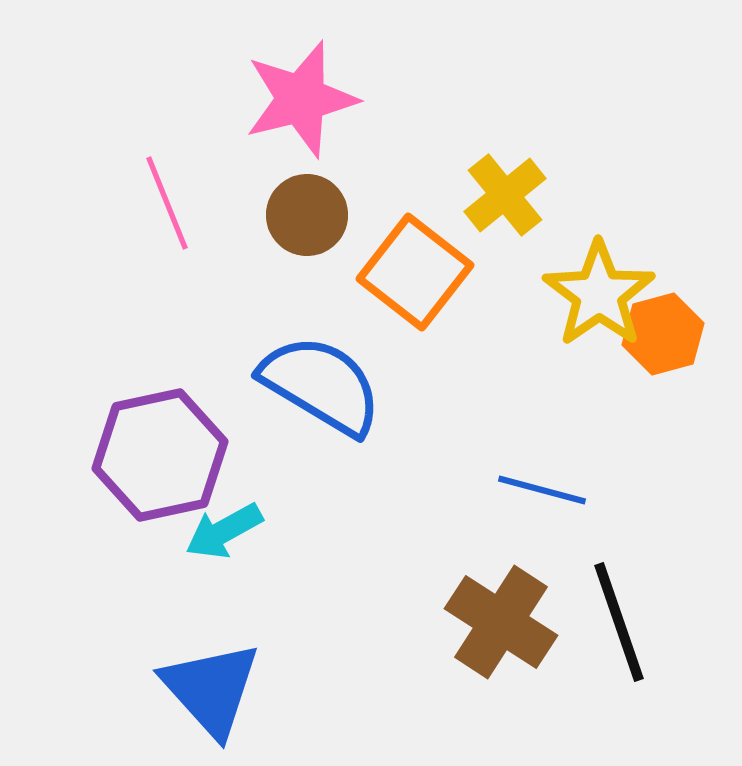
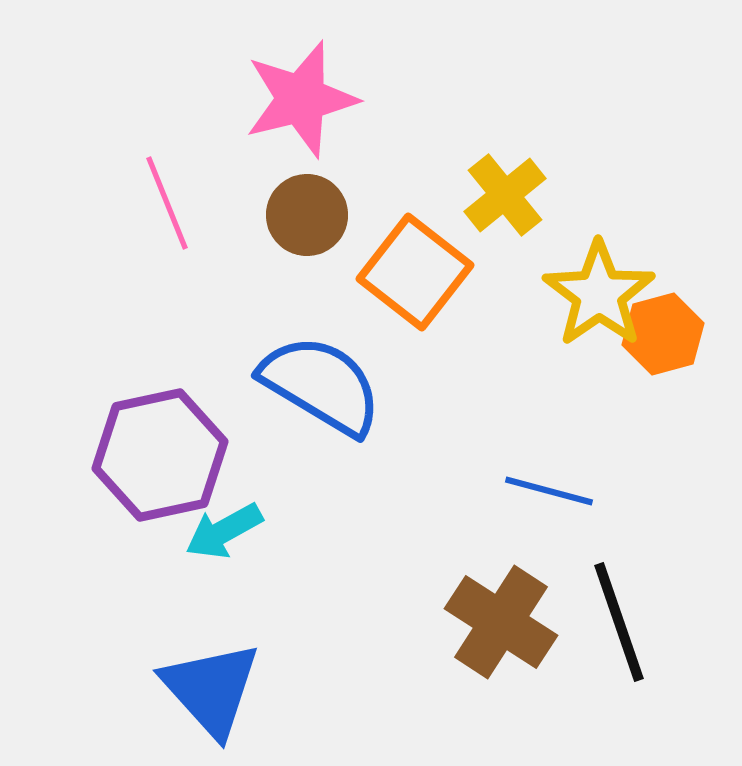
blue line: moved 7 px right, 1 px down
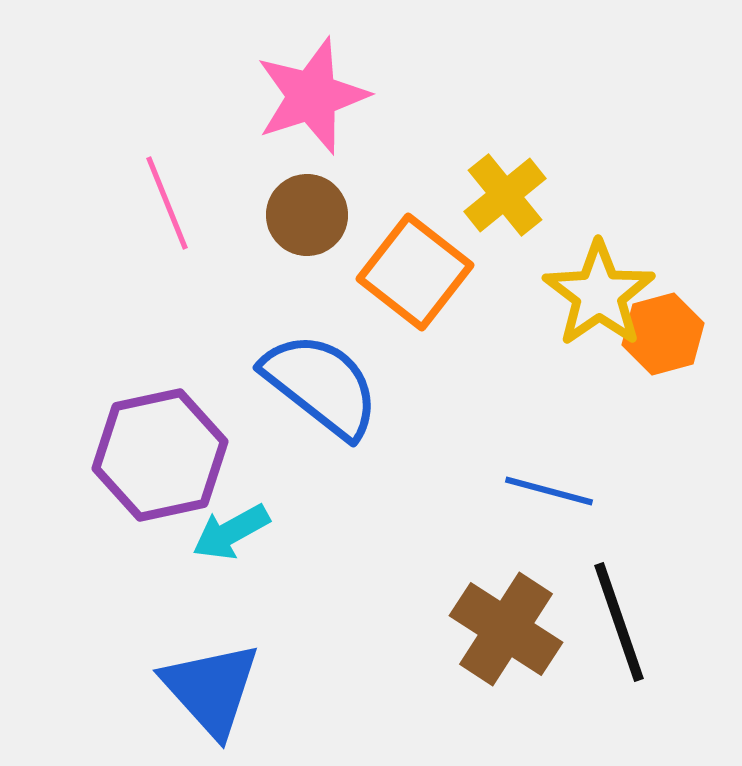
pink star: moved 11 px right, 3 px up; rotated 4 degrees counterclockwise
blue semicircle: rotated 7 degrees clockwise
cyan arrow: moved 7 px right, 1 px down
brown cross: moved 5 px right, 7 px down
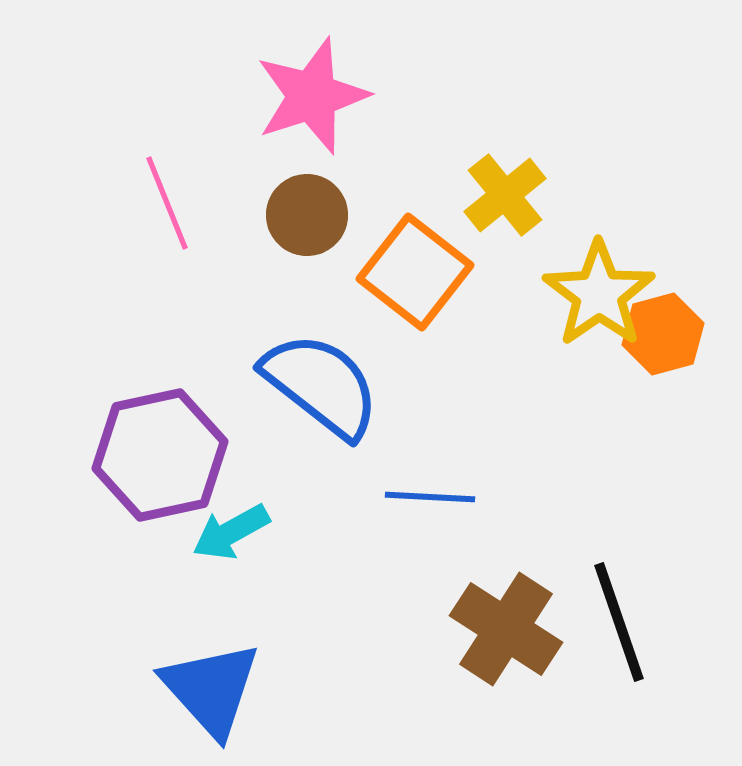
blue line: moved 119 px left, 6 px down; rotated 12 degrees counterclockwise
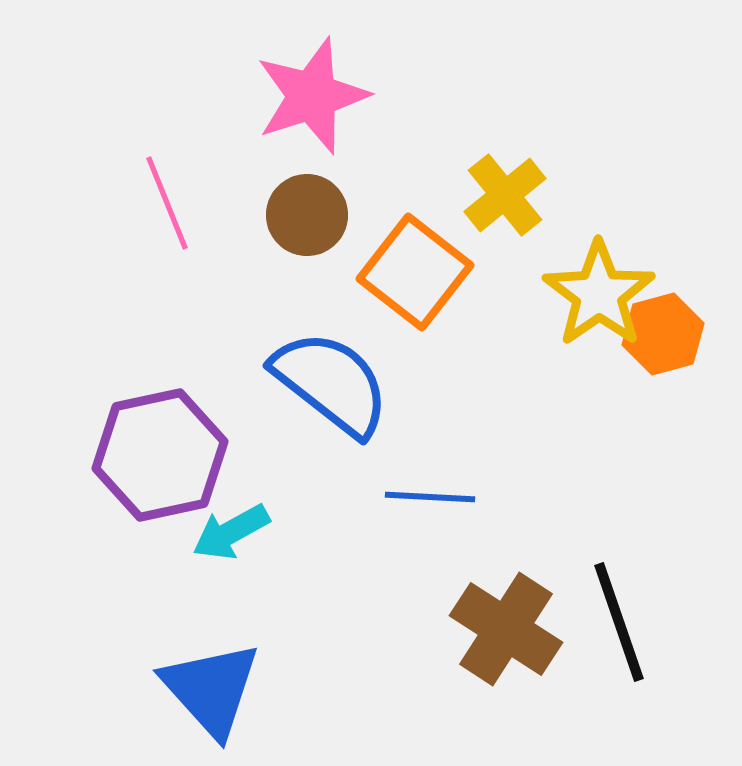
blue semicircle: moved 10 px right, 2 px up
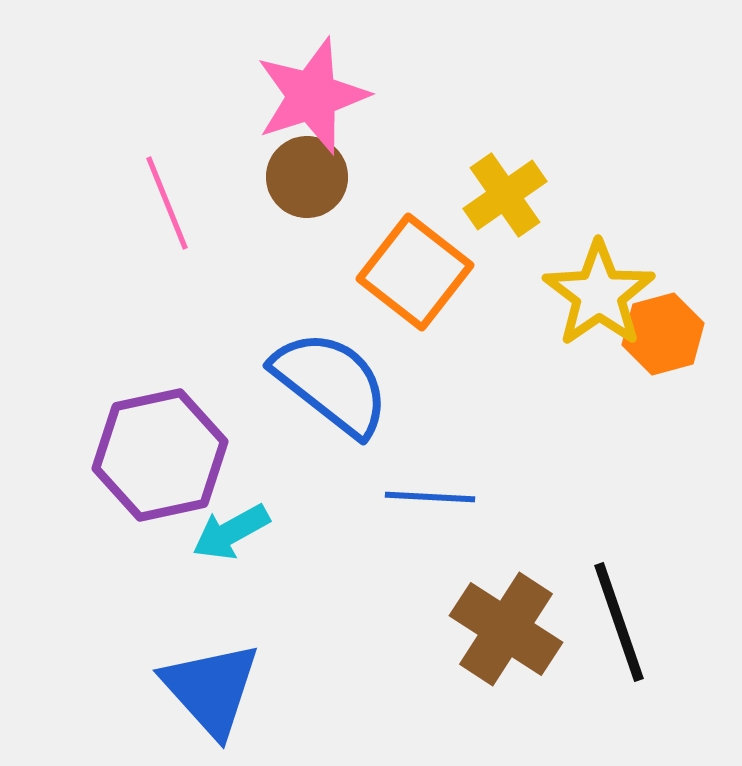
yellow cross: rotated 4 degrees clockwise
brown circle: moved 38 px up
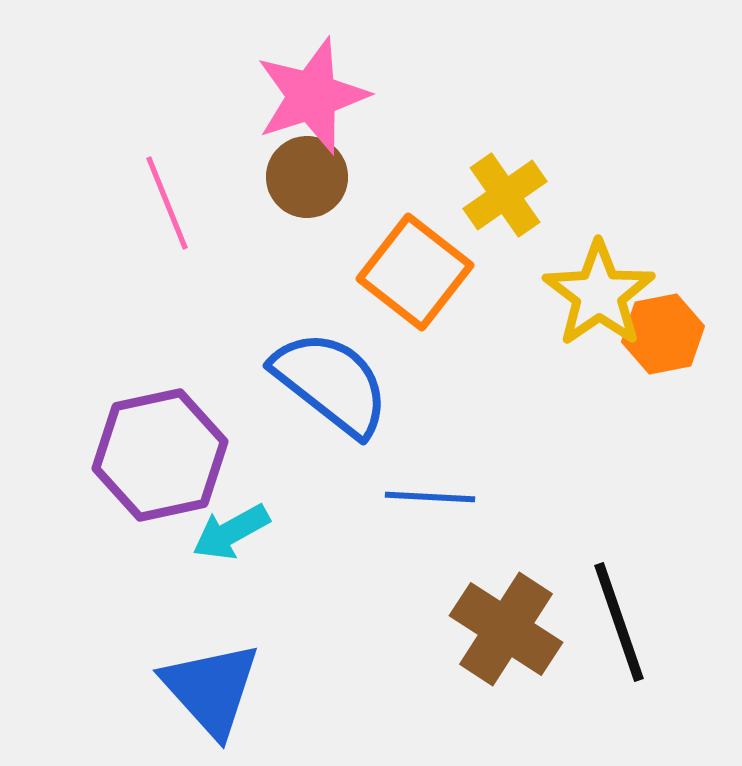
orange hexagon: rotated 4 degrees clockwise
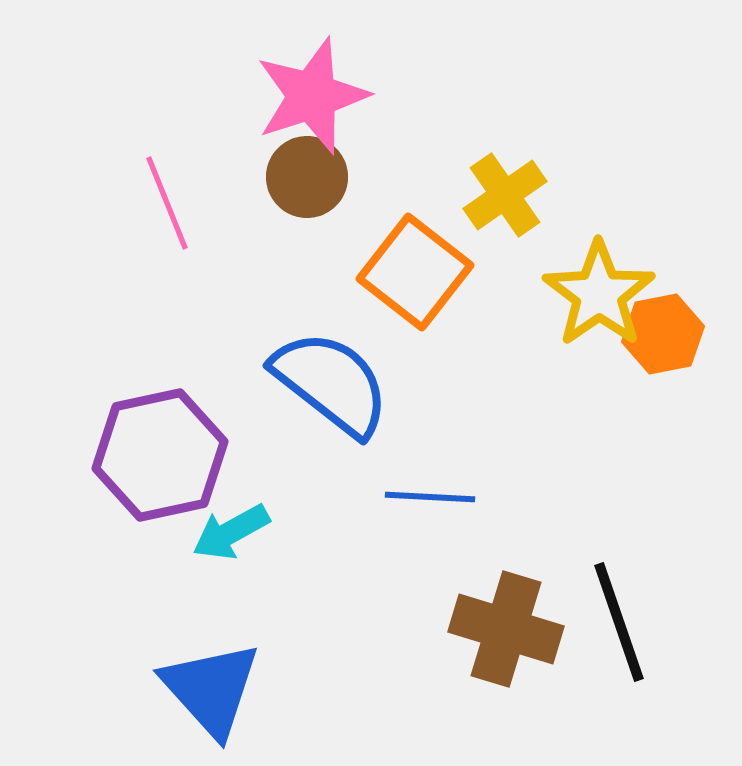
brown cross: rotated 16 degrees counterclockwise
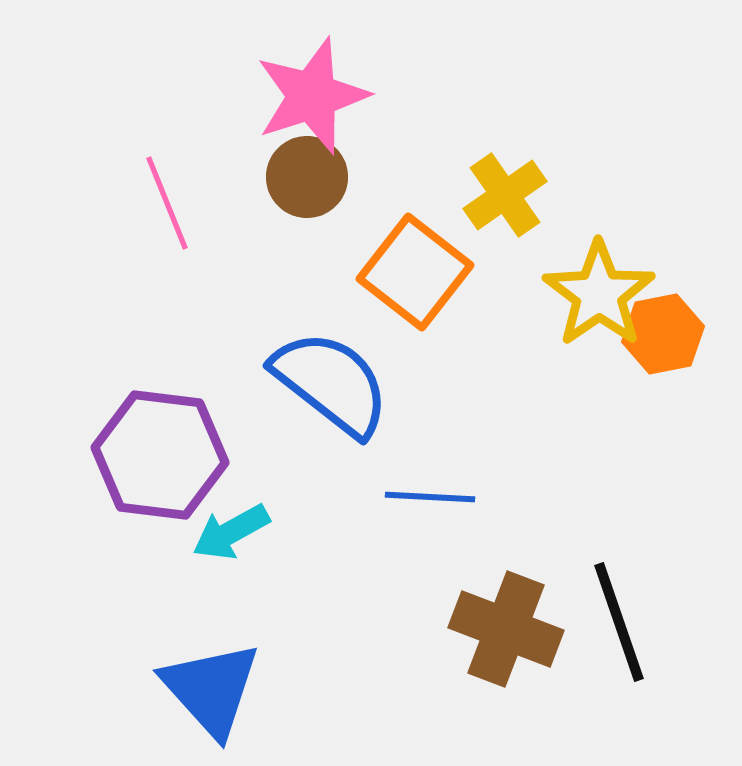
purple hexagon: rotated 19 degrees clockwise
brown cross: rotated 4 degrees clockwise
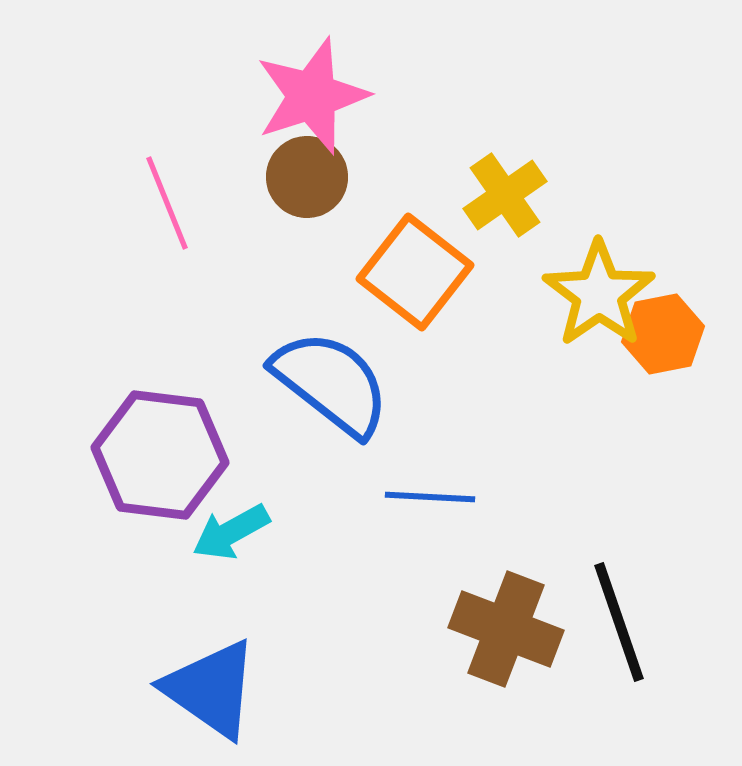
blue triangle: rotated 13 degrees counterclockwise
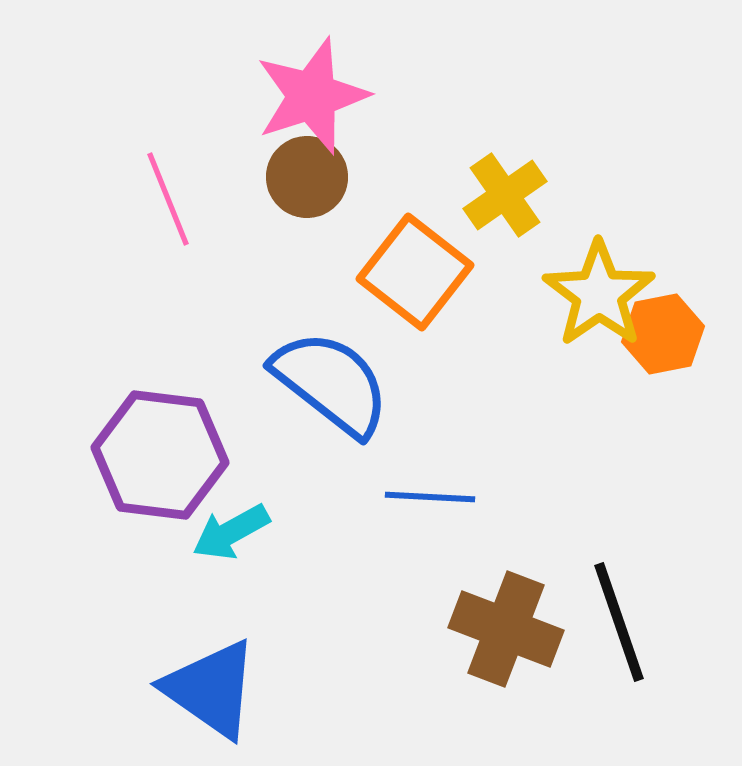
pink line: moved 1 px right, 4 px up
